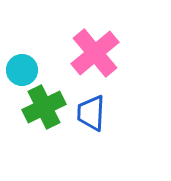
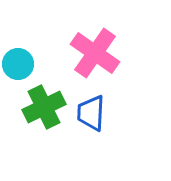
pink cross: rotated 15 degrees counterclockwise
cyan circle: moved 4 px left, 6 px up
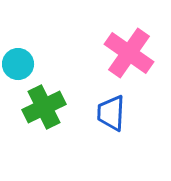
pink cross: moved 34 px right
blue trapezoid: moved 20 px right
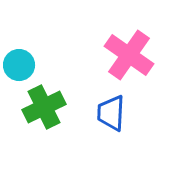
pink cross: moved 2 px down
cyan circle: moved 1 px right, 1 px down
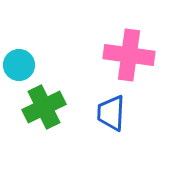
pink cross: rotated 27 degrees counterclockwise
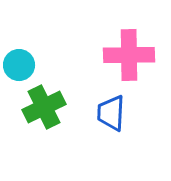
pink cross: rotated 9 degrees counterclockwise
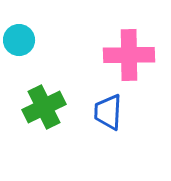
cyan circle: moved 25 px up
blue trapezoid: moved 3 px left, 1 px up
